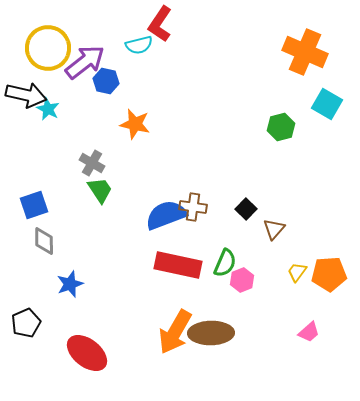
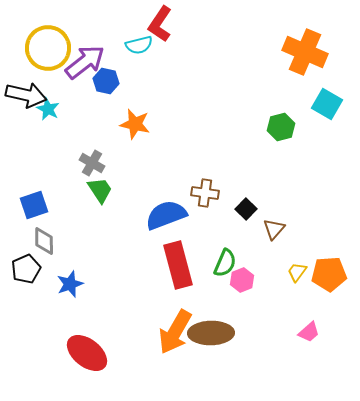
brown cross: moved 12 px right, 14 px up
red rectangle: rotated 63 degrees clockwise
black pentagon: moved 54 px up
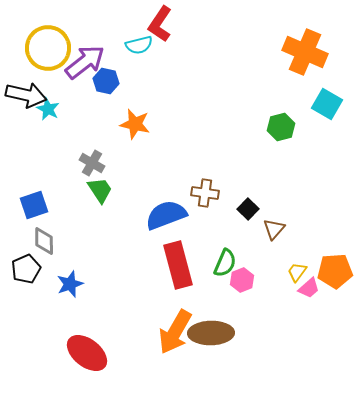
black square: moved 2 px right
orange pentagon: moved 6 px right, 3 px up
pink trapezoid: moved 44 px up
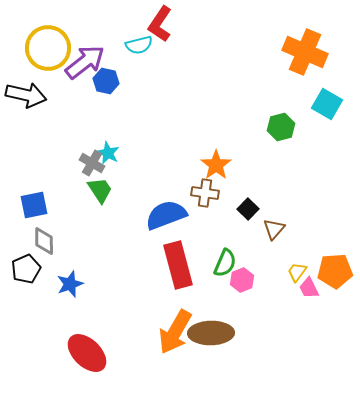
cyan star: moved 60 px right, 44 px down
orange star: moved 81 px right, 41 px down; rotated 24 degrees clockwise
blue square: rotated 8 degrees clockwise
pink trapezoid: rotated 105 degrees clockwise
red ellipse: rotated 6 degrees clockwise
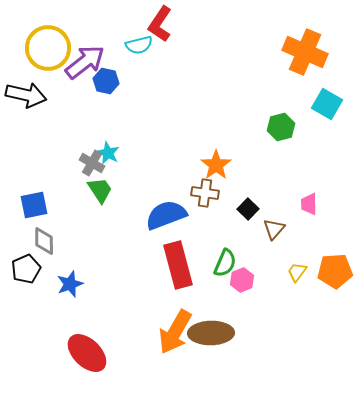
pink trapezoid: moved 84 px up; rotated 25 degrees clockwise
